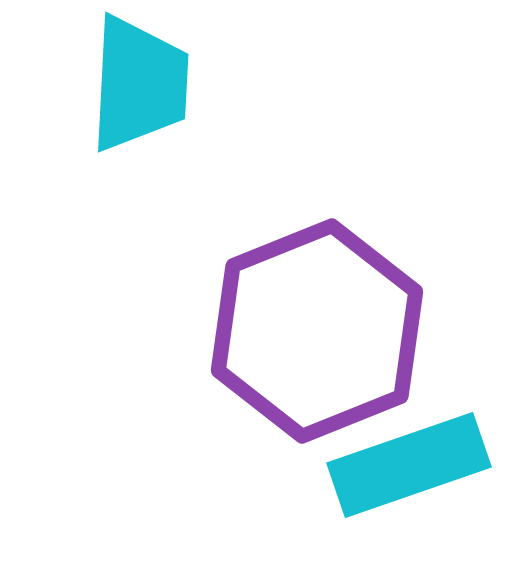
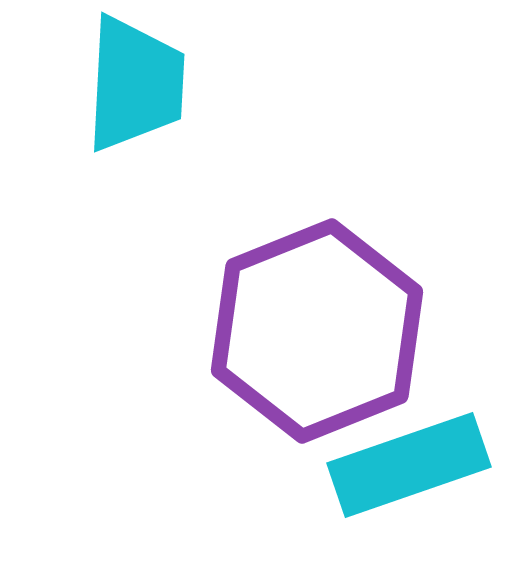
cyan trapezoid: moved 4 px left
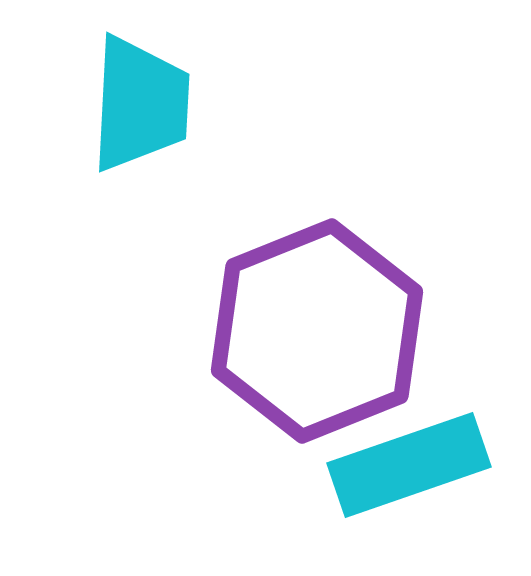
cyan trapezoid: moved 5 px right, 20 px down
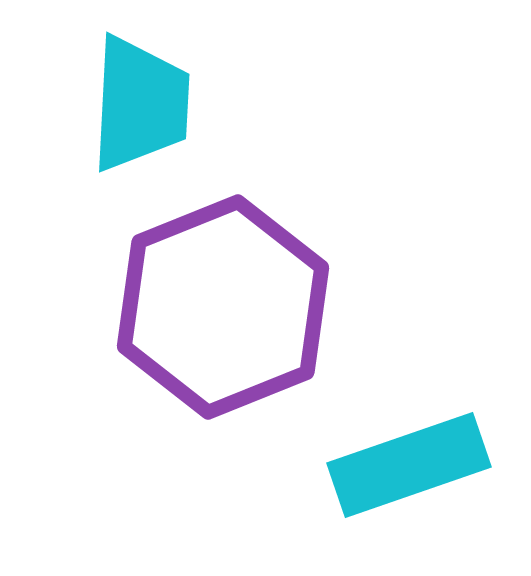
purple hexagon: moved 94 px left, 24 px up
